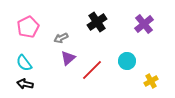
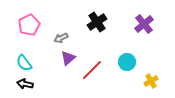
pink pentagon: moved 1 px right, 2 px up
cyan circle: moved 1 px down
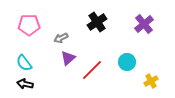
pink pentagon: rotated 25 degrees clockwise
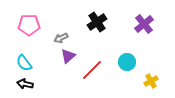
purple triangle: moved 2 px up
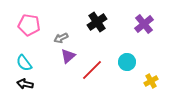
pink pentagon: rotated 10 degrees clockwise
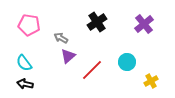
gray arrow: rotated 56 degrees clockwise
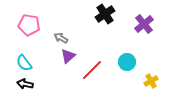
black cross: moved 8 px right, 8 px up
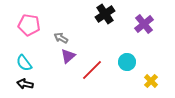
yellow cross: rotated 16 degrees counterclockwise
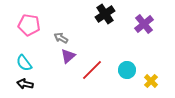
cyan circle: moved 8 px down
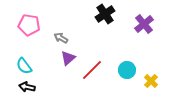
purple triangle: moved 2 px down
cyan semicircle: moved 3 px down
black arrow: moved 2 px right, 3 px down
